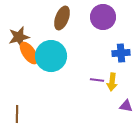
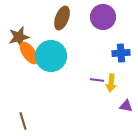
yellow arrow: moved 1 px left, 1 px down
brown line: moved 6 px right, 7 px down; rotated 18 degrees counterclockwise
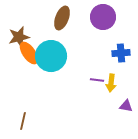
brown line: rotated 30 degrees clockwise
